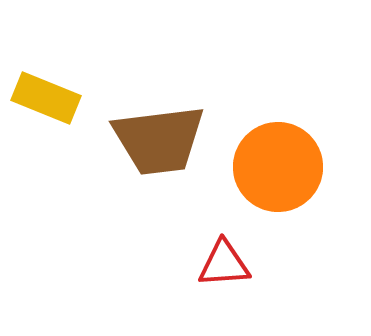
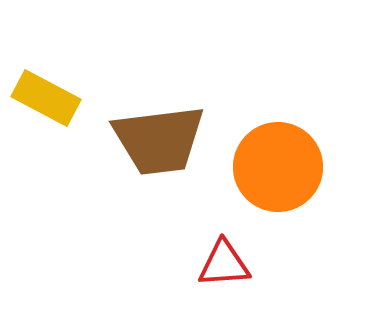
yellow rectangle: rotated 6 degrees clockwise
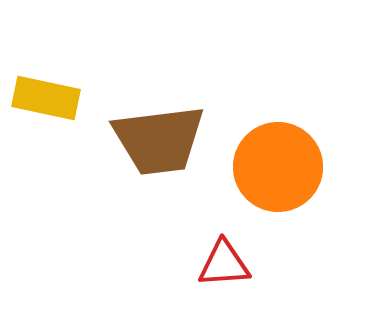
yellow rectangle: rotated 16 degrees counterclockwise
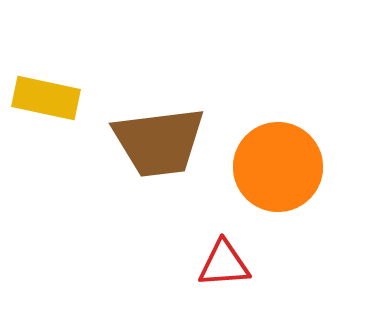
brown trapezoid: moved 2 px down
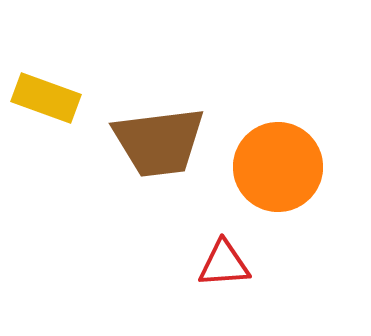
yellow rectangle: rotated 8 degrees clockwise
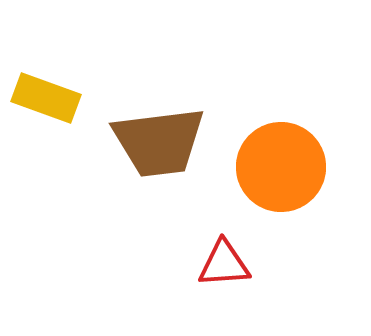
orange circle: moved 3 px right
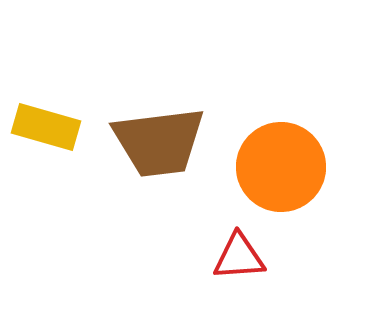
yellow rectangle: moved 29 px down; rotated 4 degrees counterclockwise
red triangle: moved 15 px right, 7 px up
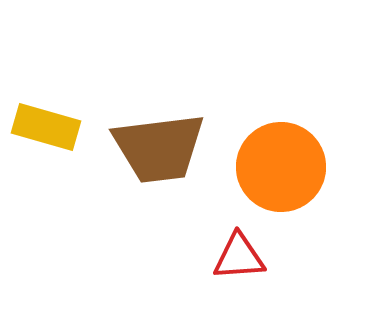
brown trapezoid: moved 6 px down
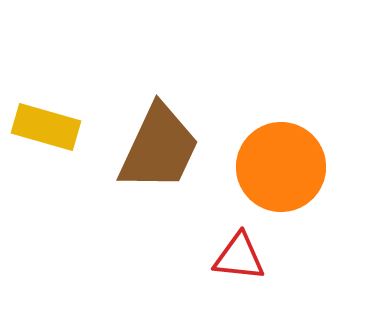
brown trapezoid: rotated 58 degrees counterclockwise
red triangle: rotated 10 degrees clockwise
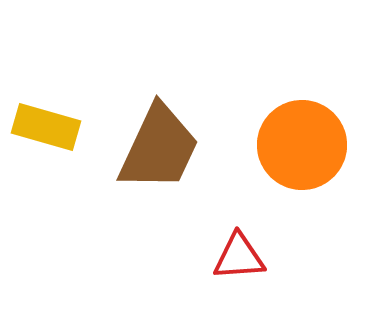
orange circle: moved 21 px right, 22 px up
red triangle: rotated 10 degrees counterclockwise
